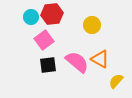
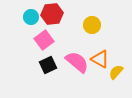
black square: rotated 18 degrees counterclockwise
yellow semicircle: moved 9 px up
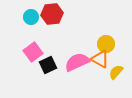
yellow circle: moved 14 px right, 19 px down
pink square: moved 11 px left, 12 px down
pink semicircle: rotated 65 degrees counterclockwise
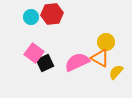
yellow circle: moved 2 px up
pink square: moved 1 px right, 1 px down; rotated 18 degrees counterclockwise
orange triangle: moved 1 px up
black square: moved 3 px left, 2 px up
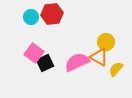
orange triangle: moved 1 px left, 1 px up
yellow semicircle: moved 3 px up
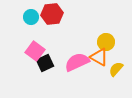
pink square: moved 1 px right, 2 px up
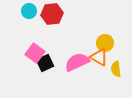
cyan circle: moved 2 px left, 6 px up
yellow circle: moved 1 px left, 1 px down
pink square: moved 2 px down
yellow semicircle: rotated 49 degrees counterclockwise
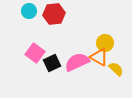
red hexagon: moved 2 px right
black square: moved 7 px right
yellow semicircle: rotated 140 degrees clockwise
